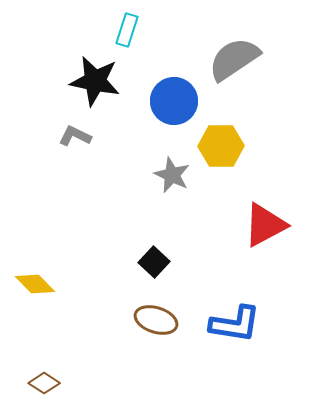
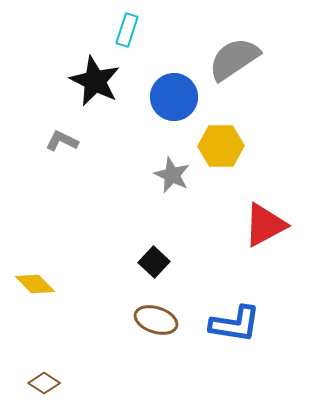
black star: rotated 15 degrees clockwise
blue circle: moved 4 px up
gray L-shape: moved 13 px left, 5 px down
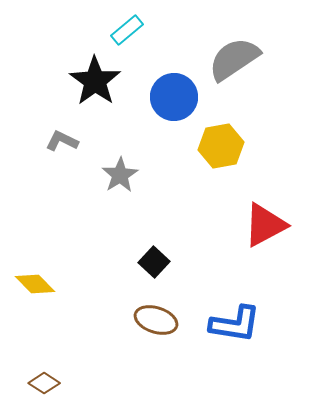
cyan rectangle: rotated 32 degrees clockwise
black star: rotated 9 degrees clockwise
yellow hexagon: rotated 9 degrees counterclockwise
gray star: moved 52 px left; rotated 15 degrees clockwise
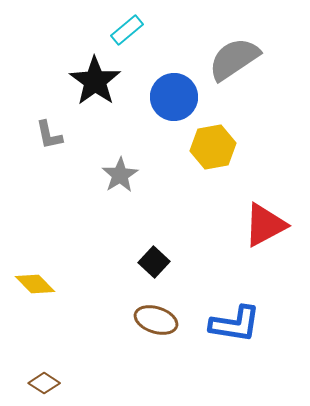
gray L-shape: moved 13 px left, 6 px up; rotated 128 degrees counterclockwise
yellow hexagon: moved 8 px left, 1 px down
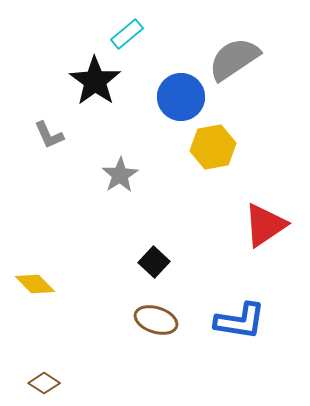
cyan rectangle: moved 4 px down
blue circle: moved 7 px right
gray L-shape: rotated 12 degrees counterclockwise
red triangle: rotated 6 degrees counterclockwise
blue L-shape: moved 5 px right, 3 px up
